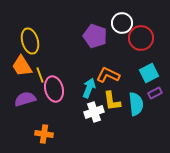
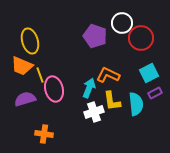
orange trapezoid: rotated 35 degrees counterclockwise
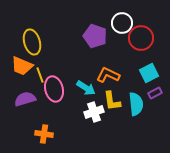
yellow ellipse: moved 2 px right, 1 px down
cyan arrow: moved 3 px left; rotated 102 degrees clockwise
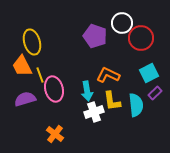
orange trapezoid: rotated 40 degrees clockwise
cyan arrow: moved 1 px right, 3 px down; rotated 48 degrees clockwise
purple rectangle: rotated 16 degrees counterclockwise
cyan semicircle: moved 1 px down
orange cross: moved 11 px right; rotated 30 degrees clockwise
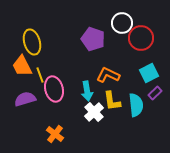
purple pentagon: moved 2 px left, 3 px down
white cross: rotated 24 degrees counterclockwise
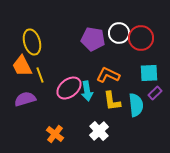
white circle: moved 3 px left, 10 px down
purple pentagon: rotated 10 degrees counterclockwise
cyan square: rotated 24 degrees clockwise
pink ellipse: moved 15 px right, 1 px up; rotated 65 degrees clockwise
white cross: moved 5 px right, 19 px down
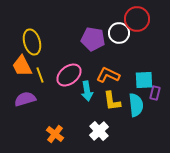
red circle: moved 4 px left, 19 px up
cyan square: moved 5 px left, 7 px down
pink ellipse: moved 13 px up
purple rectangle: rotated 32 degrees counterclockwise
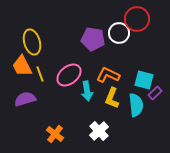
yellow line: moved 1 px up
cyan square: rotated 18 degrees clockwise
purple rectangle: rotated 32 degrees clockwise
yellow L-shape: moved 3 px up; rotated 30 degrees clockwise
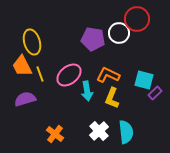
cyan semicircle: moved 10 px left, 27 px down
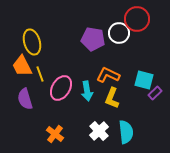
pink ellipse: moved 8 px left, 13 px down; rotated 20 degrees counterclockwise
purple semicircle: rotated 90 degrees counterclockwise
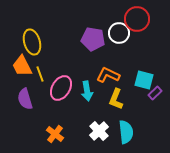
yellow L-shape: moved 4 px right, 1 px down
